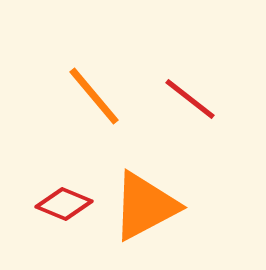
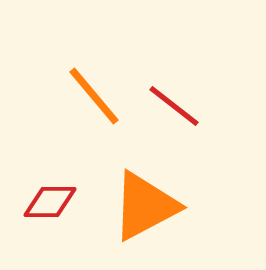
red line: moved 16 px left, 7 px down
red diamond: moved 14 px left, 2 px up; rotated 22 degrees counterclockwise
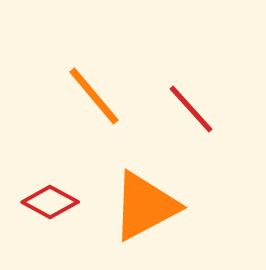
red line: moved 17 px right, 3 px down; rotated 10 degrees clockwise
red diamond: rotated 28 degrees clockwise
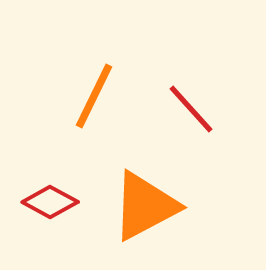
orange line: rotated 66 degrees clockwise
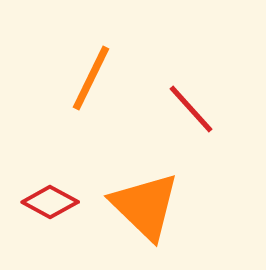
orange line: moved 3 px left, 18 px up
orange triangle: rotated 48 degrees counterclockwise
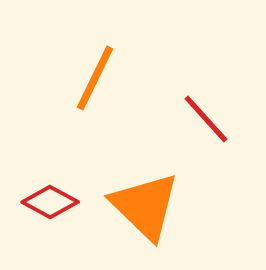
orange line: moved 4 px right
red line: moved 15 px right, 10 px down
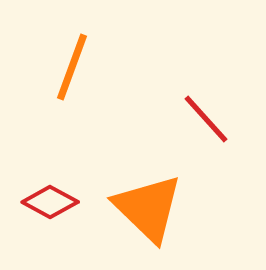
orange line: moved 23 px left, 11 px up; rotated 6 degrees counterclockwise
orange triangle: moved 3 px right, 2 px down
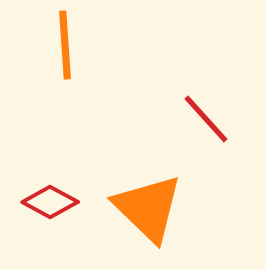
orange line: moved 7 px left, 22 px up; rotated 24 degrees counterclockwise
